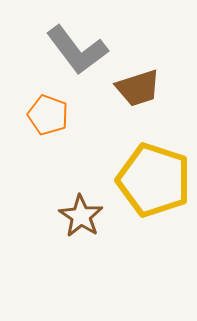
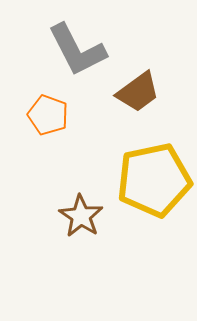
gray L-shape: rotated 10 degrees clockwise
brown trapezoid: moved 4 px down; rotated 18 degrees counterclockwise
yellow pentagon: rotated 30 degrees counterclockwise
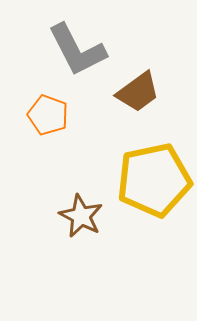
brown star: rotated 6 degrees counterclockwise
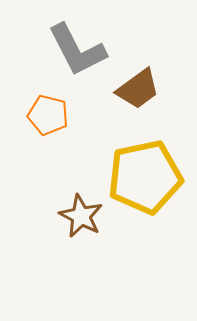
brown trapezoid: moved 3 px up
orange pentagon: rotated 6 degrees counterclockwise
yellow pentagon: moved 9 px left, 3 px up
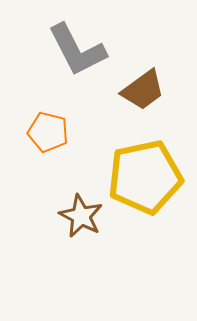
brown trapezoid: moved 5 px right, 1 px down
orange pentagon: moved 17 px down
